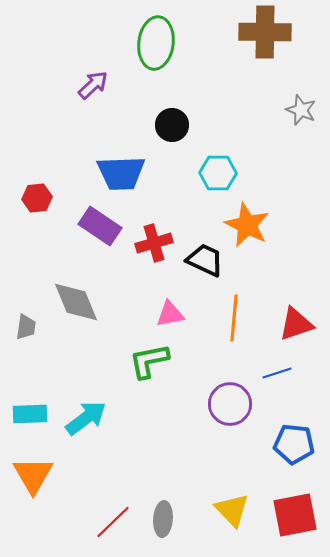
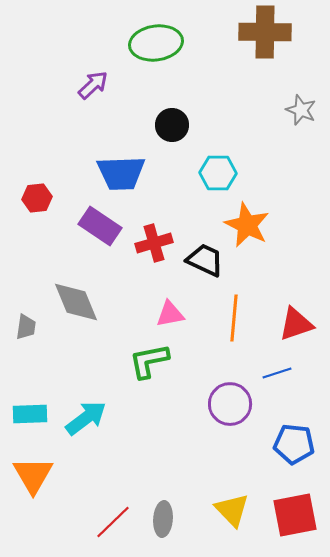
green ellipse: rotated 75 degrees clockwise
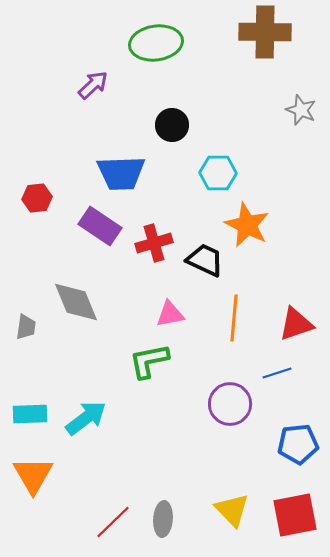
blue pentagon: moved 4 px right; rotated 12 degrees counterclockwise
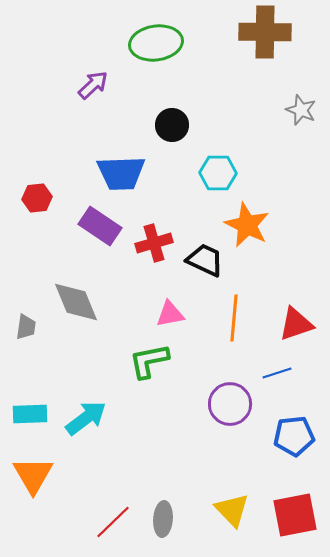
blue pentagon: moved 4 px left, 8 px up
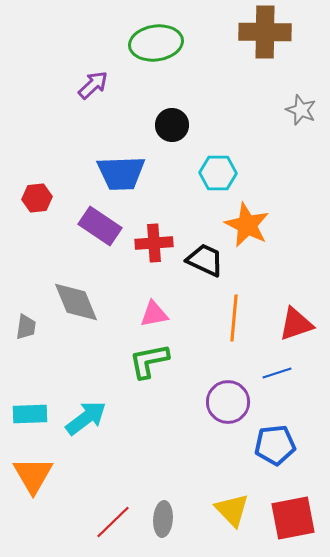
red cross: rotated 12 degrees clockwise
pink triangle: moved 16 px left
purple circle: moved 2 px left, 2 px up
blue pentagon: moved 19 px left, 9 px down
red square: moved 2 px left, 3 px down
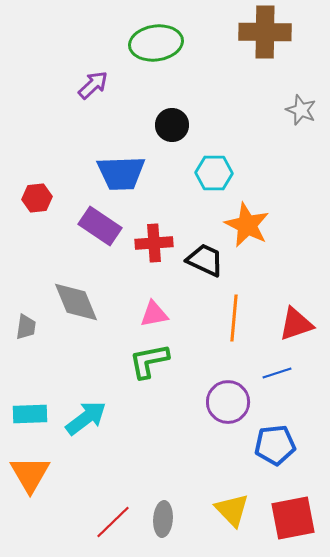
cyan hexagon: moved 4 px left
orange triangle: moved 3 px left, 1 px up
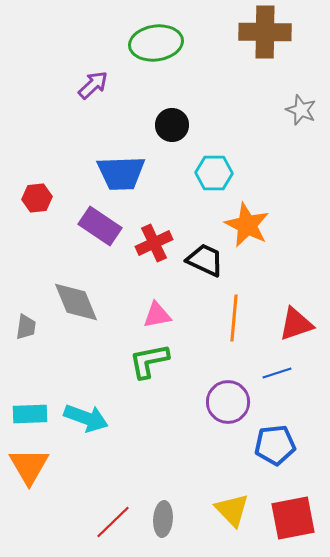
red cross: rotated 21 degrees counterclockwise
pink triangle: moved 3 px right, 1 px down
cyan arrow: rotated 57 degrees clockwise
orange triangle: moved 1 px left, 8 px up
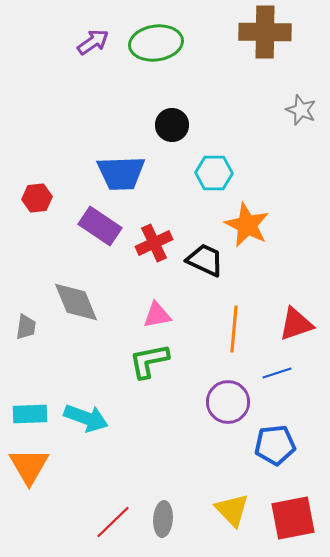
purple arrow: moved 43 px up; rotated 8 degrees clockwise
orange line: moved 11 px down
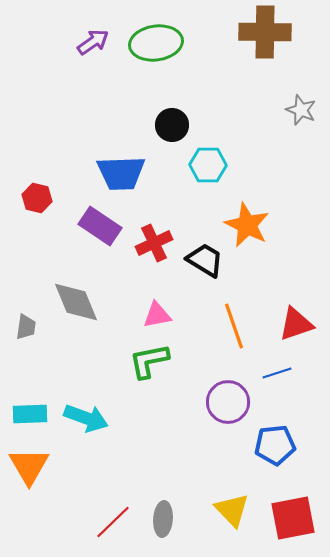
cyan hexagon: moved 6 px left, 8 px up
red hexagon: rotated 20 degrees clockwise
black trapezoid: rotated 6 degrees clockwise
orange line: moved 3 px up; rotated 24 degrees counterclockwise
